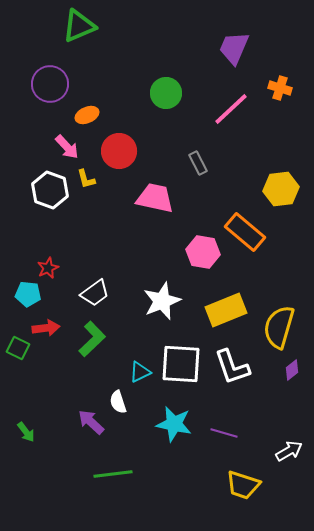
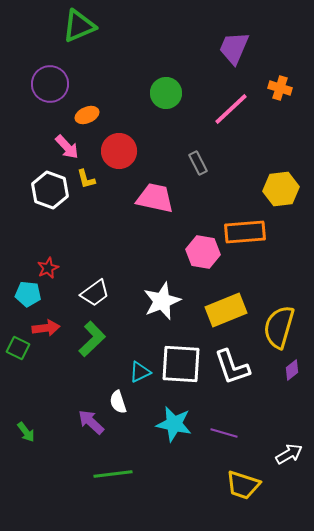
orange rectangle: rotated 45 degrees counterclockwise
white arrow: moved 3 px down
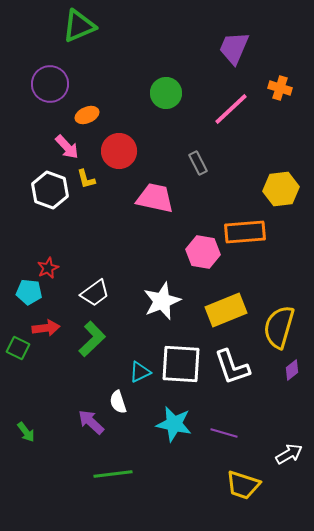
cyan pentagon: moved 1 px right, 2 px up
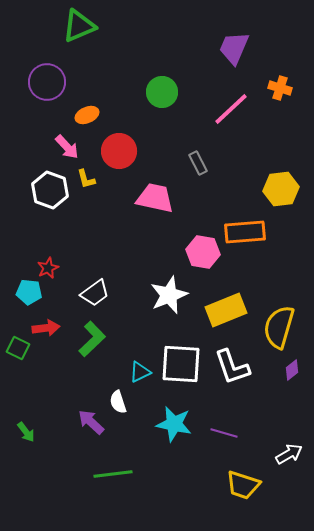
purple circle: moved 3 px left, 2 px up
green circle: moved 4 px left, 1 px up
white star: moved 7 px right, 6 px up
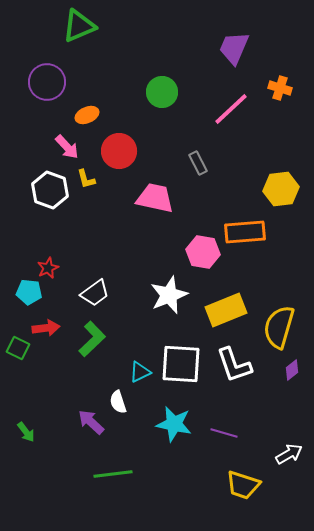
white L-shape: moved 2 px right, 2 px up
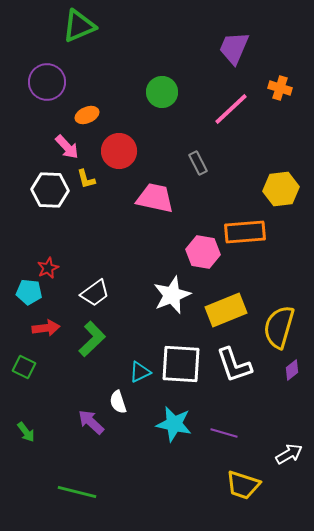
white hexagon: rotated 18 degrees counterclockwise
white star: moved 3 px right
green square: moved 6 px right, 19 px down
green line: moved 36 px left, 18 px down; rotated 21 degrees clockwise
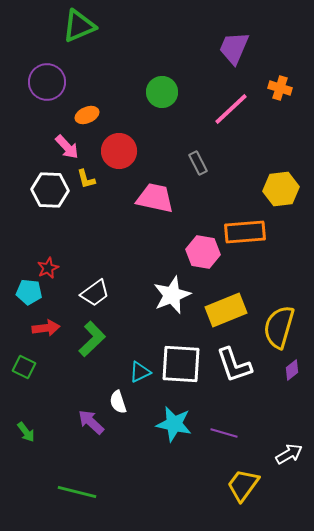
yellow trapezoid: rotated 108 degrees clockwise
